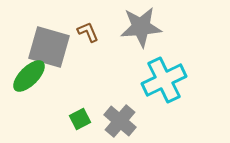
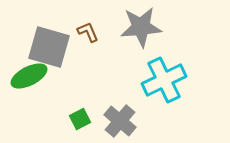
green ellipse: rotated 18 degrees clockwise
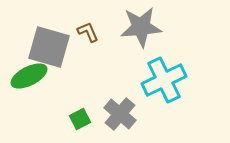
gray cross: moved 7 px up
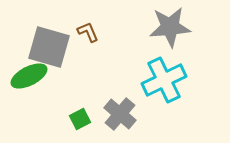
gray star: moved 29 px right
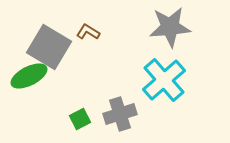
brown L-shape: rotated 35 degrees counterclockwise
gray square: rotated 15 degrees clockwise
cyan cross: rotated 15 degrees counterclockwise
gray cross: rotated 32 degrees clockwise
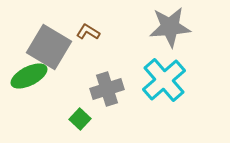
gray cross: moved 13 px left, 25 px up
green square: rotated 20 degrees counterclockwise
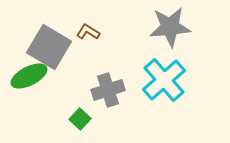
gray cross: moved 1 px right, 1 px down
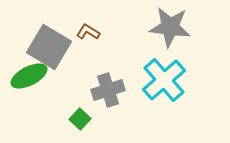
gray star: rotated 12 degrees clockwise
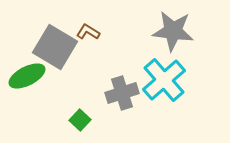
gray star: moved 3 px right, 4 px down
gray square: moved 6 px right
green ellipse: moved 2 px left
gray cross: moved 14 px right, 3 px down
green square: moved 1 px down
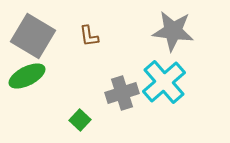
brown L-shape: moved 1 px right, 4 px down; rotated 130 degrees counterclockwise
gray square: moved 22 px left, 11 px up
cyan cross: moved 2 px down
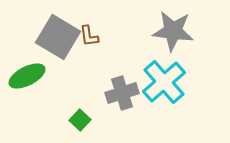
gray square: moved 25 px right, 1 px down
